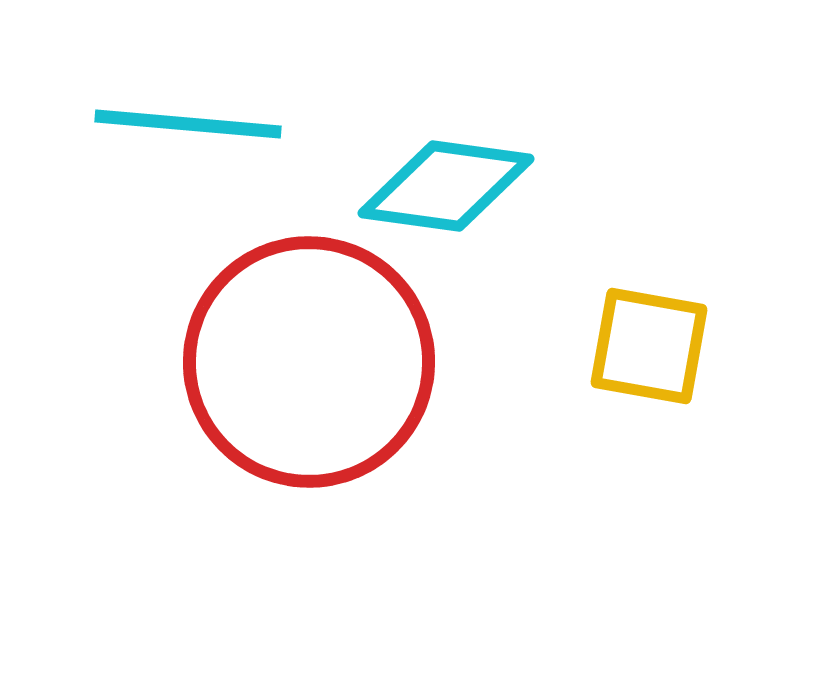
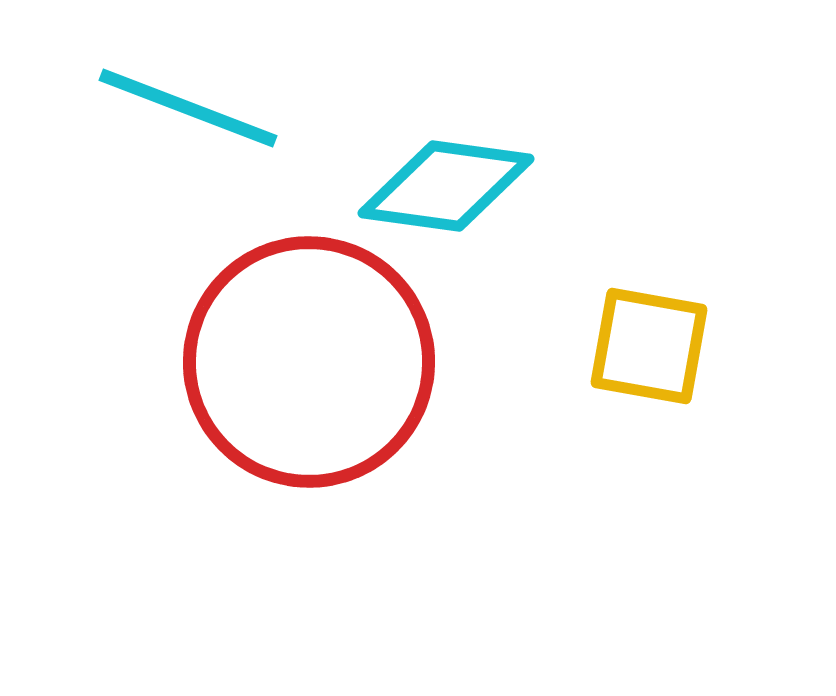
cyan line: moved 16 px up; rotated 16 degrees clockwise
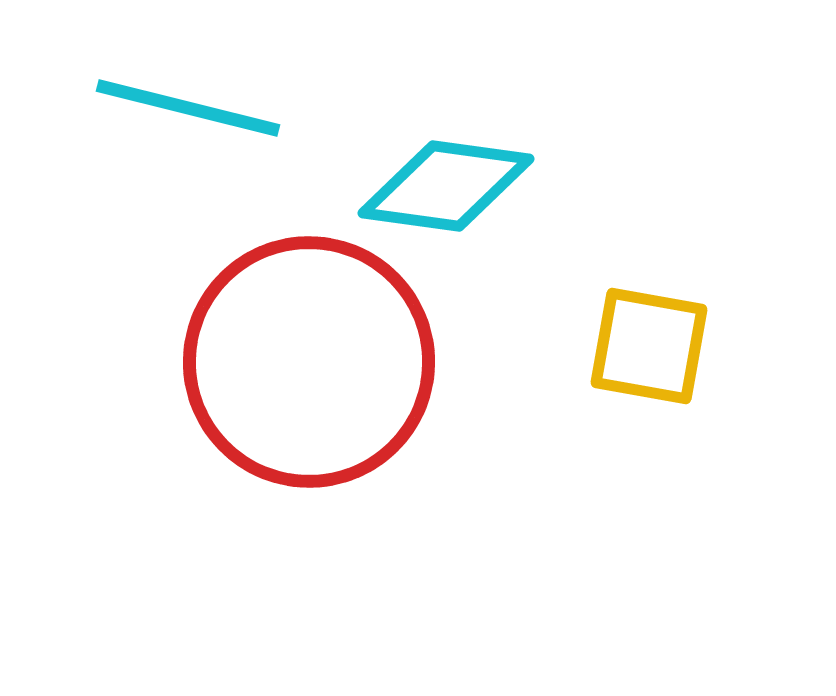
cyan line: rotated 7 degrees counterclockwise
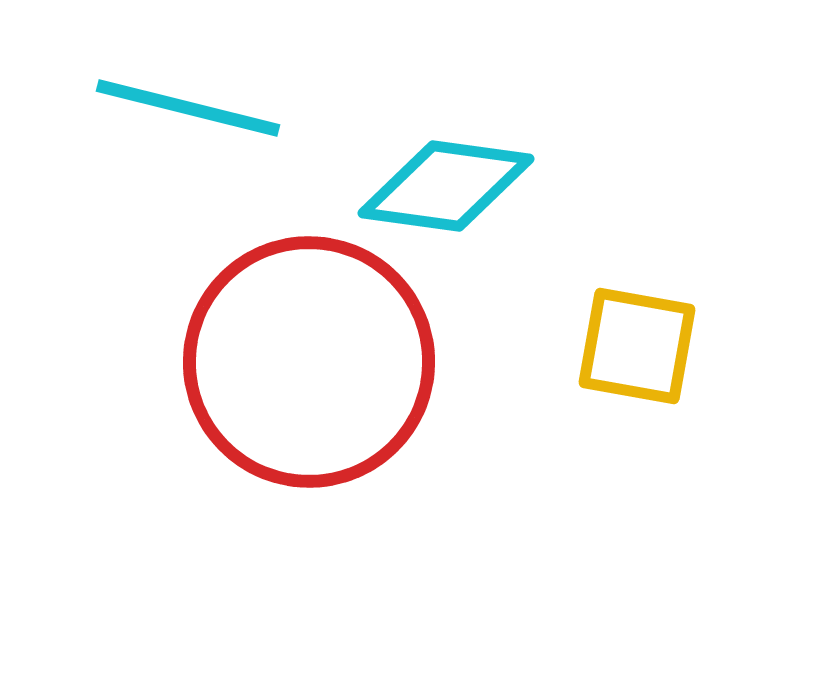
yellow square: moved 12 px left
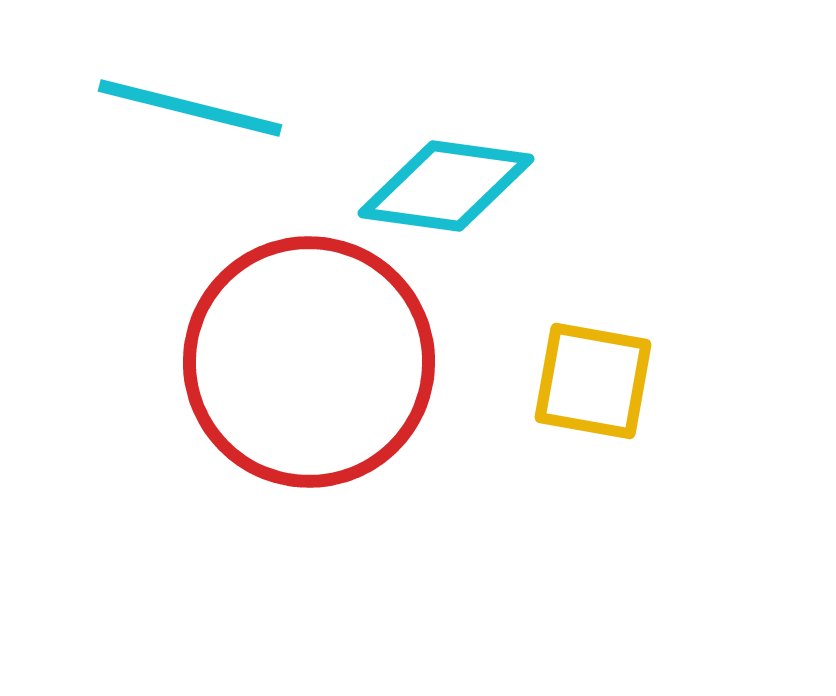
cyan line: moved 2 px right
yellow square: moved 44 px left, 35 px down
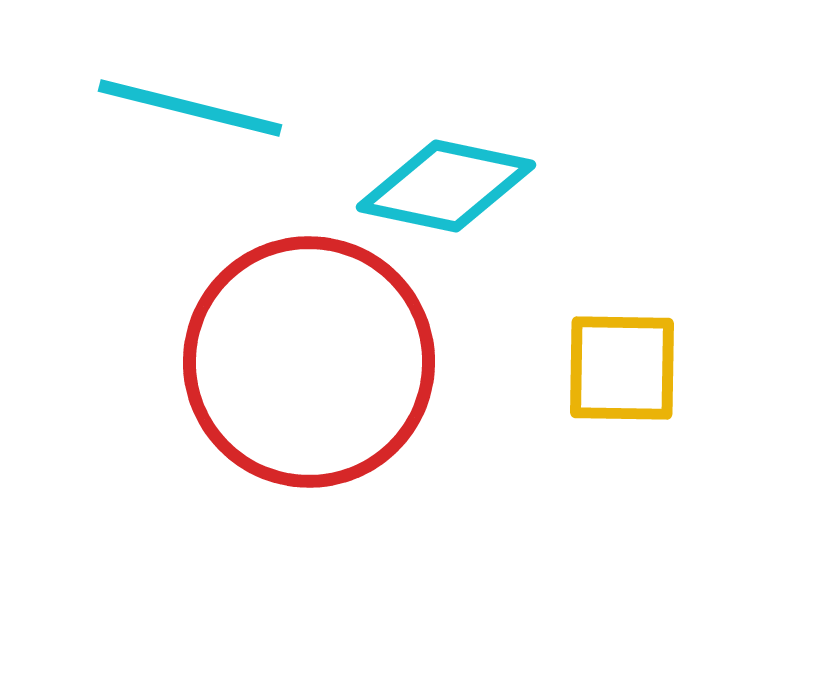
cyan diamond: rotated 4 degrees clockwise
yellow square: moved 29 px right, 13 px up; rotated 9 degrees counterclockwise
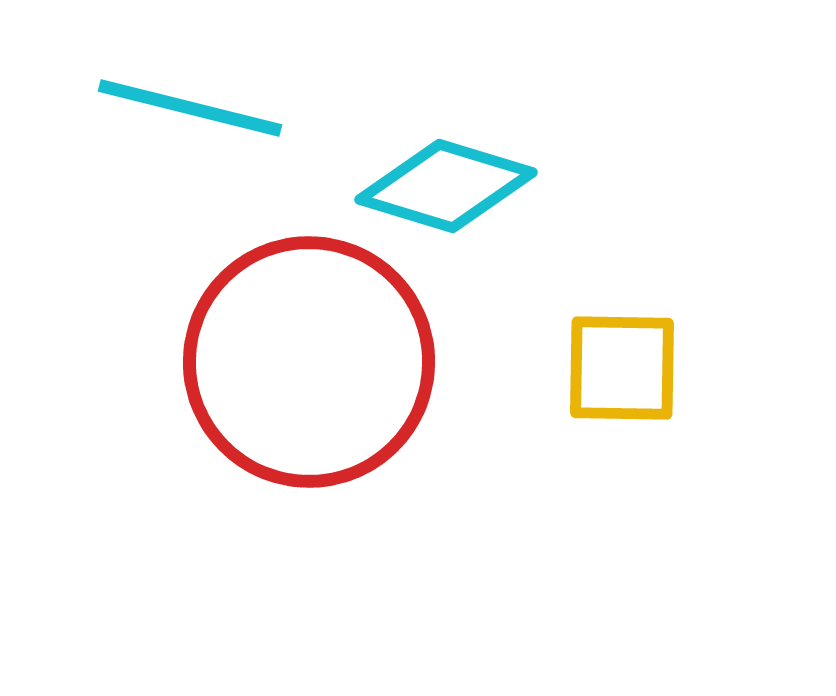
cyan diamond: rotated 5 degrees clockwise
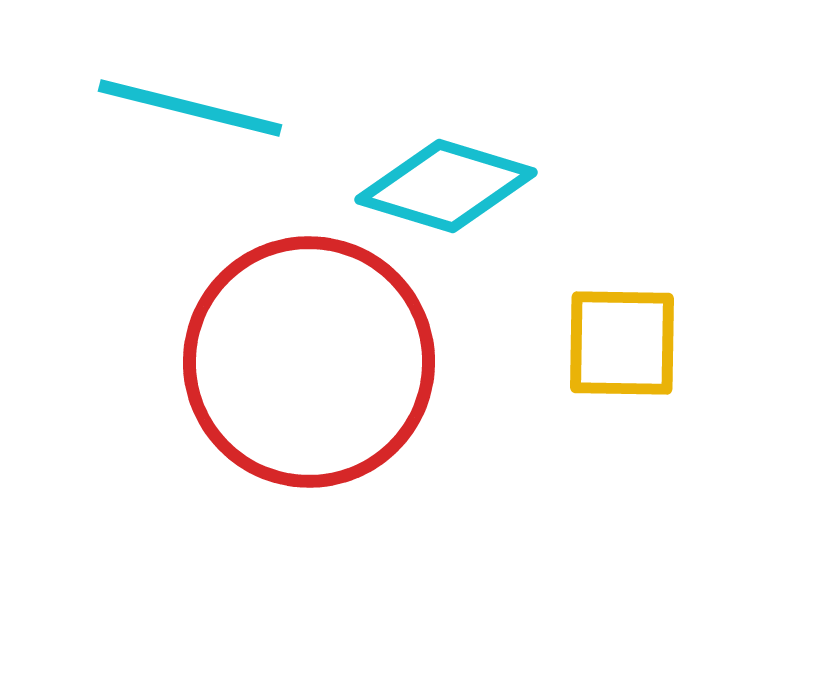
yellow square: moved 25 px up
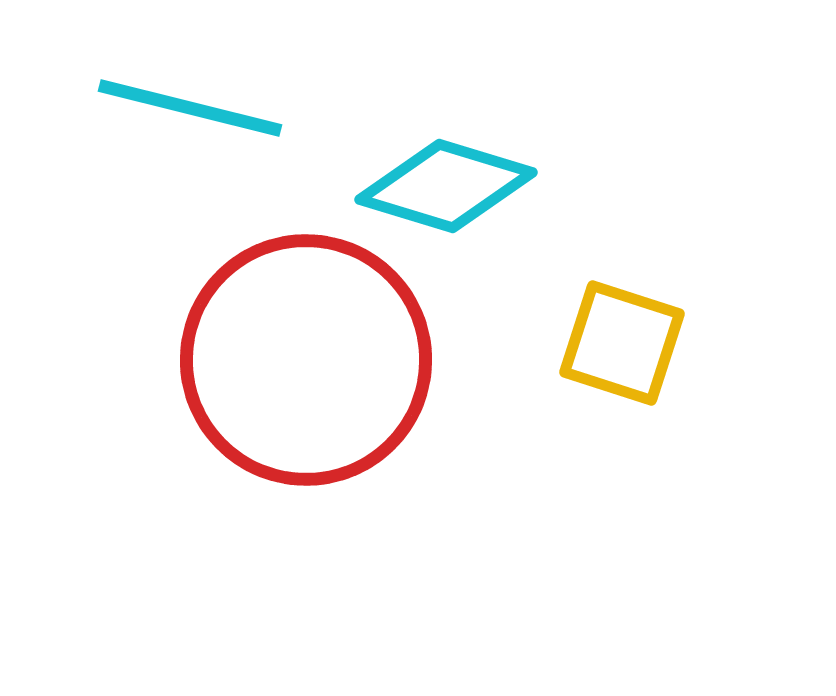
yellow square: rotated 17 degrees clockwise
red circle: moved 3 px left, 2 px up
